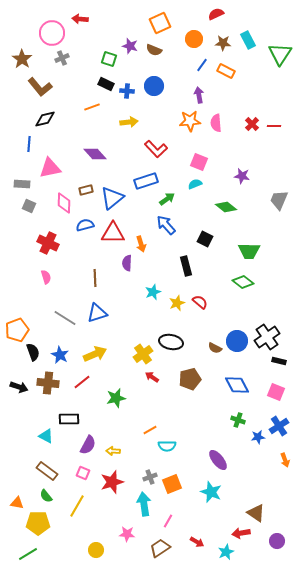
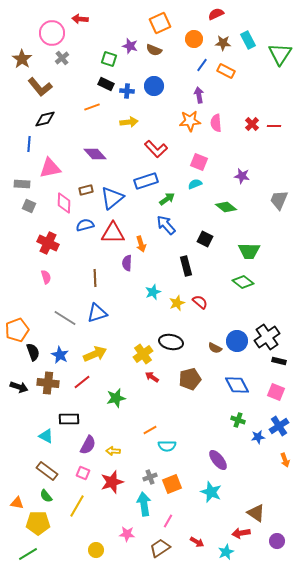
gray cross at (62, 58): rotated 16 degrees counterclockwise
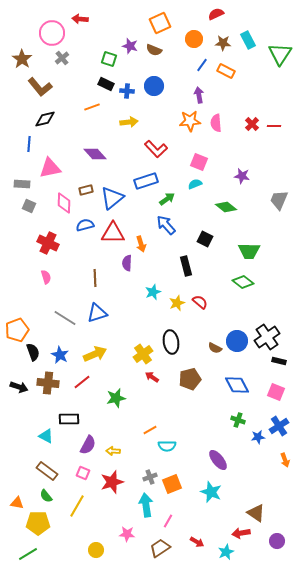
black ellipse at (171, 342): rotated 70 degrees clockwise
cyan arrow at (144, 504): moved 2 px right, 1 px down
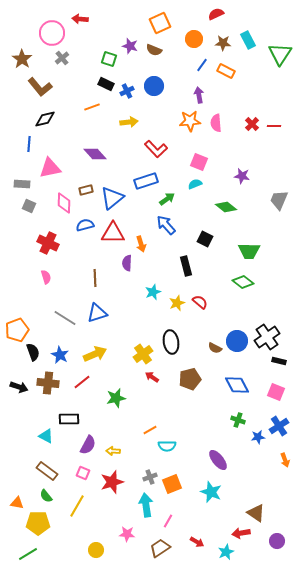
blue cross at (127, 91): rotated 32 degrees counterclockwise
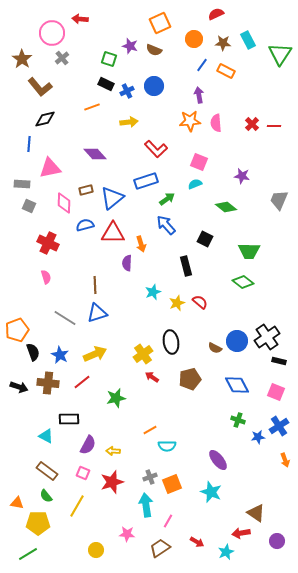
brown line at (95, 278): moved 7 px down
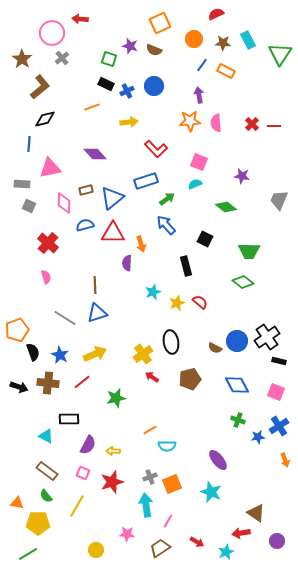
brown L-shape at (40, 87): rotated 90 degrees counterclockwise
red cross at (48, 243): rotated 15 degrees clockwise
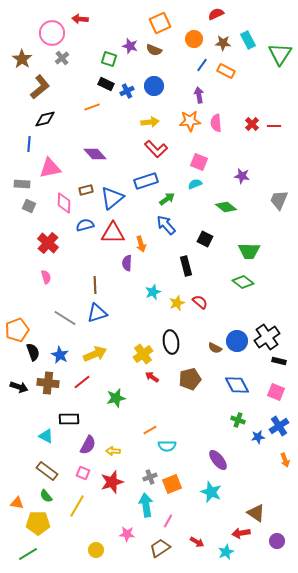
yellow arrow at (129, 122): moved 21 px right
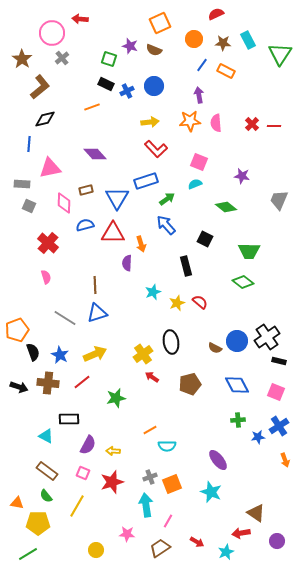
blue triangle at (112, 198): moved 5 px right; rotated 20 degrees counterclockwise
brown pentagon at (190, 379): moved 5 px down
green cross at (238, 420): rotated 24 degrees counterclockwise
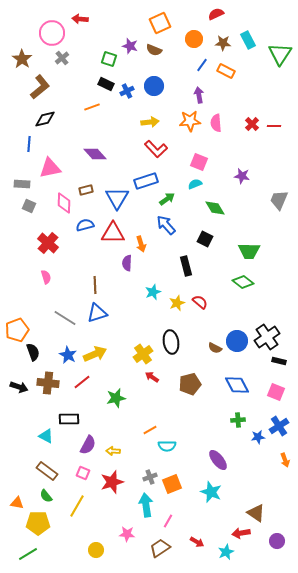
green diamond at (226, 207): moved 11 px left, 1 px down; rotated 20 degrees clockwise
blue star at (60, 355): moved 8 px right
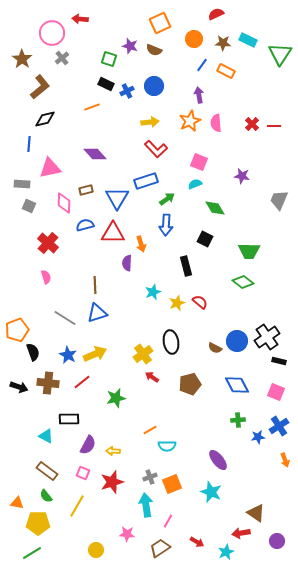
cyan rectangle at (248, 40): rotated 36 degrees counterclockwise
orange star at (190, 121): rotated 20 degrees counterclockwise
blue arrow at (166, 225): rotated 135 degrees counterclockwise
green line at (28, 554): moved 4 px right, 1 px up
